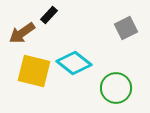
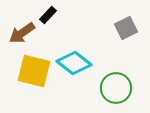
black rectangle: moved 1 px left
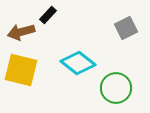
brown arrow: moved 1 px left, 1 px up; rotated 20 degrees clockwise
cyan diamond: moved 4 px right
yellow square: moved 13 px left, 1 px up
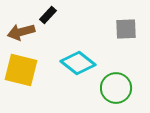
gray square: moved 1 px down; rotated 25 degrees clockwise
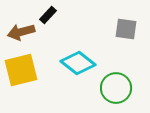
gray square: rotated 10 degrees clockwise
yellow square: rotated 28 degrees counterclockwise
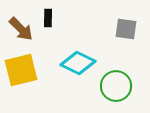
black rectangle: moved 3 px down; rotated 42 degrees counterclockwise
brown arrow: moved 3 px up; rotated 120 degrees counterclockwise
cyan diamond: rotated 12 degrees counterclockwise
green circle: moved 2 px up
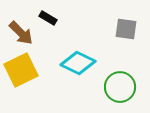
black rectangle: rotated 60 degrees counterclockwise
brown arrow: moved 4 px down
yellow square: rotated 12 degrees counterclockwise
green circle: moved 4 px right, 1 px down
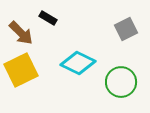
gray square: rotated 35 degrees counterclockwise
green circle: moved 1 px right, 5 px up
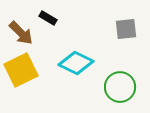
gray square: rotated 20 degrees clockwise
cyan diamond: moved 2 px left
green circle: moved 1 px left, 5 px down
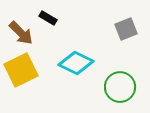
gray square: rotated 15 degrees counterclockwise
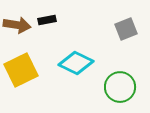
black rectangle: moved 1 px left, 2 px down; rotated 42 degrees counterclockwise
brown arrow: moved 4 px left, 8 px up; rotated 36 degrees counterclockwise
